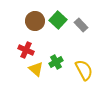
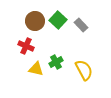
red cross: moved 4 px up
yellow triangle: rotated 28 degrees counterclockwise
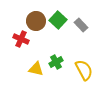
brown circle: moved 1 px right
red cross: moved 5 px left, 7 px up
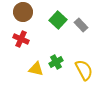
brown circle: moved 13 px left, 9 px up
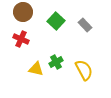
green square: moved 2 px left, 1 px down
gray rectangle: moved 4 px right
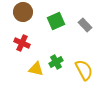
green square: rotated 24 degrees clockwise
red cross: moved 1 px right, 4 px down
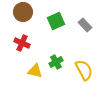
yellow triangle: moved 1 px left, 2 px down
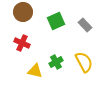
yellow semicircle: moved 8 px up
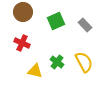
green cross: moved 1 px right; rotated 24 degrees counterclockwise
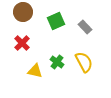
gray rectangle: moved 2 px down
red cross: rotated 21 degrees clockwise
